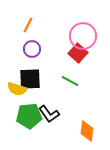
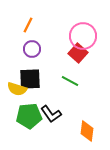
black L-shape: moved 2 px right
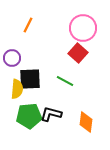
pink circle: moved 8 px up
purple circle: moved 20 px left, 9 px down
green line: moved 5 px left
yellow semicircle: rotated 102 degrees counterclockwise
black L-shape: rotated 140 degrees clockwise
orange diamond: moved 1 px left, 9 px up
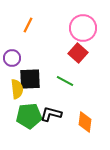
yellow semicircle: rotated 12 degrees counterclockwise
orange diamond: moved 1 px left
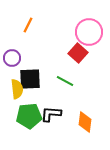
pink circle: moved 6 px right, 4 px down
black L-shape: rotated 10 degrees counterclockwise
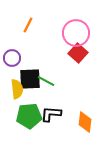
pink circle: moved 13 px left, 1 px down
green line: moved 19 px left
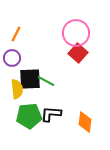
orange line: moved 12 px left, 9 px down
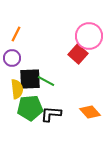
pink circle: moved 13 px right, 3 px down
red square: moved 1 px down
green pentagon: moved 1 px right, 8 px up
orange diamond: moved 5 px right, 10 px up; rotated 50 degrees counterclockwise
